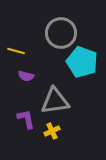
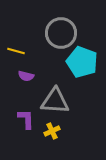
gray triangle: rotated 12 degrees clockwise
purple L-shape: rotated 10 degrees clockwise
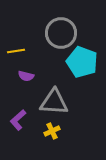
yellow line: rotated 24 degrees counterclockwise
gray triangle: moved 1 px left, 1 px down
purple L-shape: moved 8 px left, 1 px down; rotated 130 degrees counterclockwise
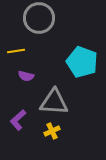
gray circle: moved 22 px left, 15 px up
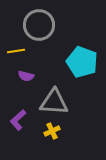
gray circle: moved 7 px down
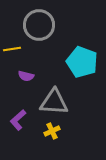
yellow line: moved 4 px left, 2 px up
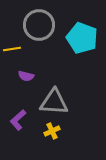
cyan pentagon: moved 24 px up
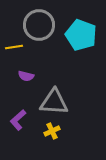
cyan pentagon: moved 1 px left, 3 px up
yellow line: moved 2 px right, 2 px up
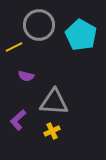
cyan pentagon: rotated 8 degrees clockwise
yellow line: rotated 18 degrees counterclockwise
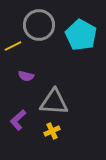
yellow line: moved 1 px left, 1 px up
